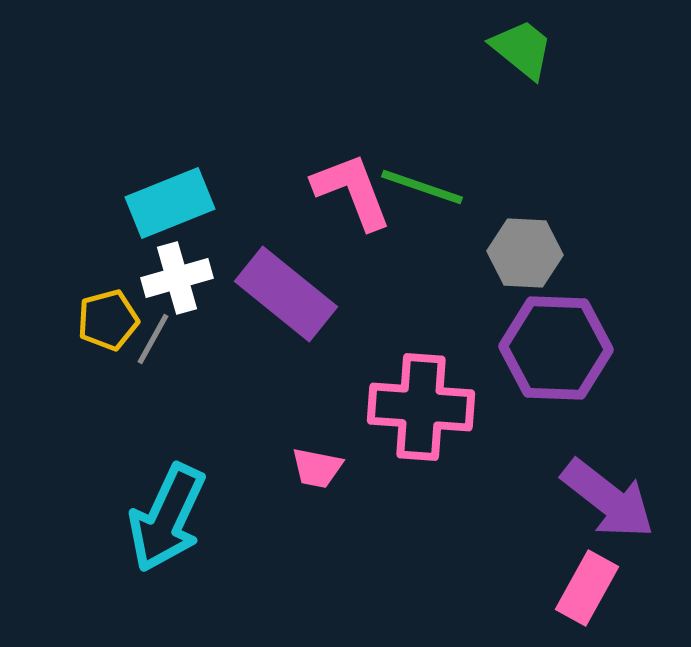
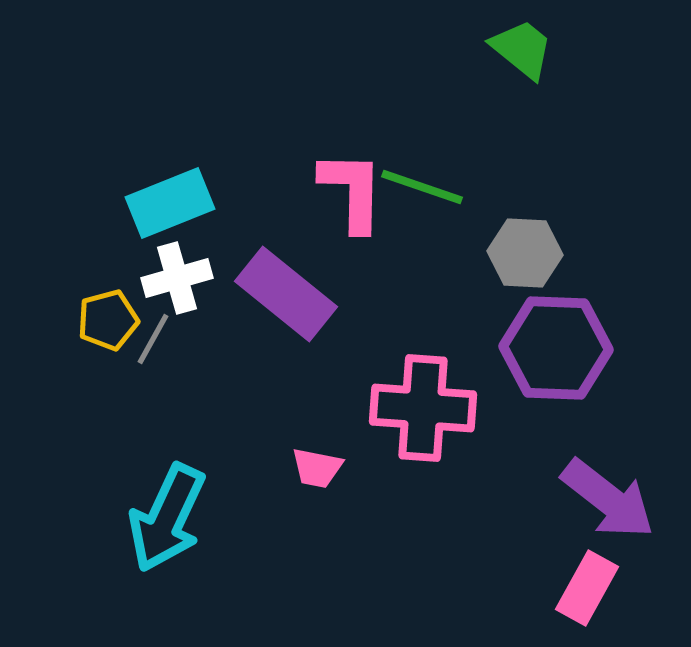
pink L-shape: rotated 22 degrees clockwise
pink cross: moved 2 px right, 1 px down
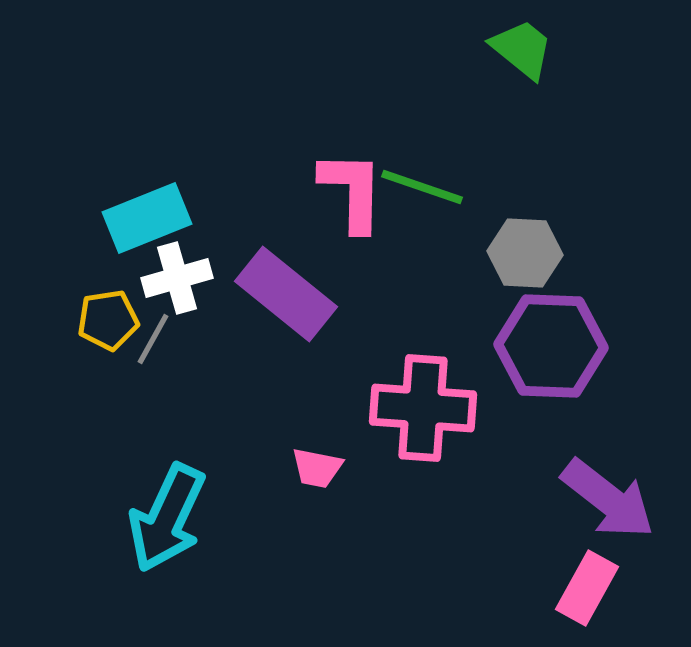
cyan rectangle: moved 23 px left, 15 px down
yellow pentagon: rotated 6 degrees clockwise
purple hexagon: moved 5 px left, 2 px up
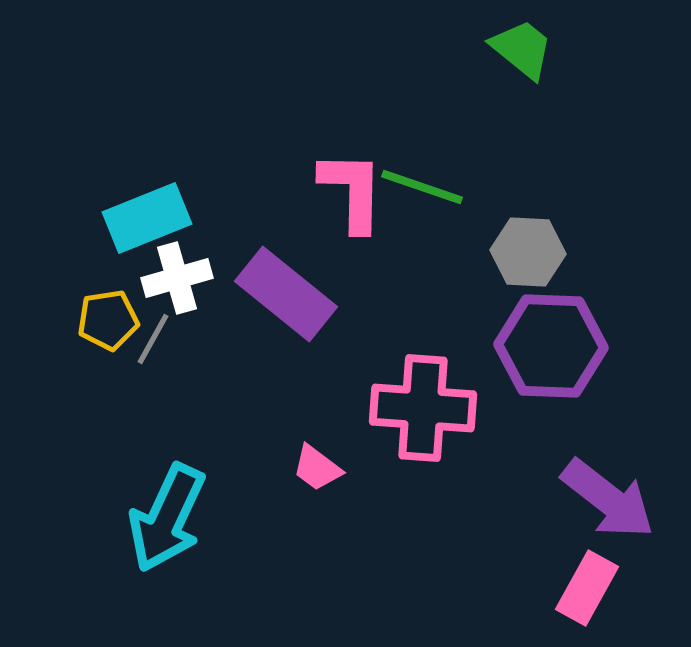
gray hexagon: moved 3 px right, 1 px up
pink trapezoid: rotated 26 degrees clockwise
